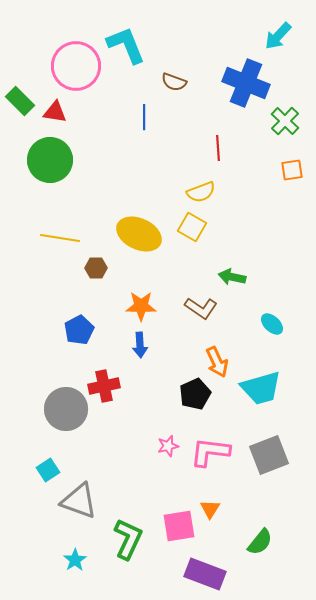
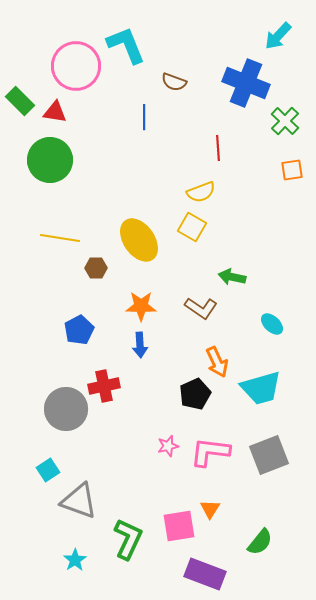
yellow ellipse: moved 6 px down; rotated 30 degrees clockwise
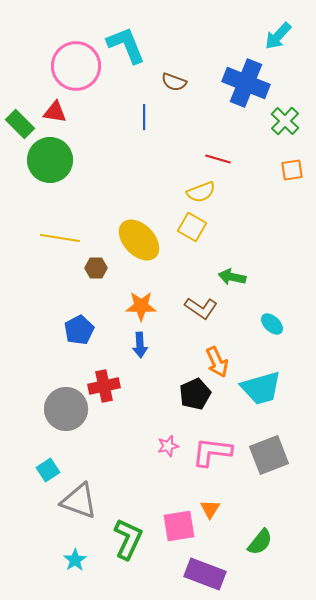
green rectangle: moved 23 px down
red line: moved 11 px down; rotated 70 degrees counterclockwise
yellow ellipse: rotated 9 degrees counterclockwise
pink L-shape: moved 2 px right
